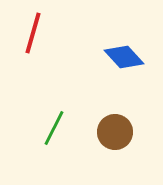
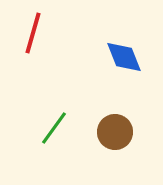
blue diamond: rotated 21 degrees clockwise
green line: rotated 9 degrees clockwise
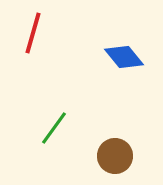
blue diamond: rotated 18 degrees counterclockwise
brown circle: moved 24 px down
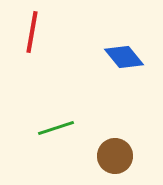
red line: moved 1 px left, 1 px up; rotated 6 degrees counterclockwise
green line: moved 2 px right; rotated 36 degrees clockwise
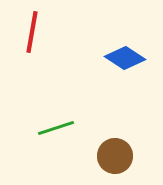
blue diamond: moved 1 px right, 1 px down; rotated 18 degrees counterclockwise
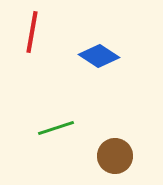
blue diamond: moved 26 px left, 2 px up
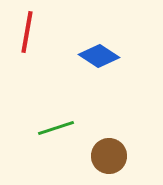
red line: moved 5 px left
brown circle: moved 6 px left
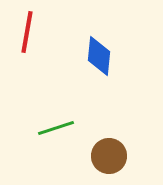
blue diamond: rotated 63 degrees clockwise
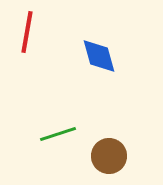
blue diamond: rotated 21 degrees counterclockwise
green line: moved 2 px right, 6 px down
